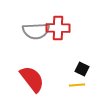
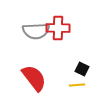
red semicircle: moved 2 px right, 1 px up
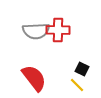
red cross: moved 2 px down
yellow line: rotated 49 degrees clockwise
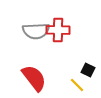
black square: moved 6 px right, 1 px down
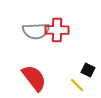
red cross: moved 1 px left
